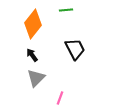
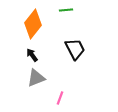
gray triangle: rotated 24 degrees clockwise
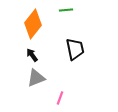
black trapezoid: rotated 15 degrees clockwise
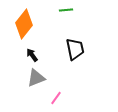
orange diamond: moved 9 px left
pink line: moved 4 px left; rotated 16 degrees clockwise
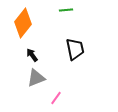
orange diamond: moved 1 px left, 1 px up
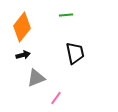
green line: moved 5 px down
orange diamond: moved 1 px left, 4 px down
black trapezoid: moved 4 px down
black arrow: moved 9 px left; rotated 112 degrees clockwise
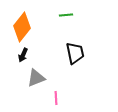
black arrow: rotated 128 degrees clockwise
pink line: rotated 40 degrees counterclockwise
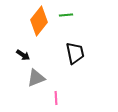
orange diamond: moved 17 px right, 6 px up
black arrow: rotated 80 degrees counterclockwise
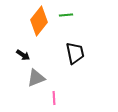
pink line: moved 2 px left
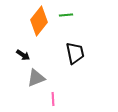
pink line: moved 1 px left, 1 px down
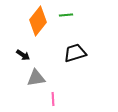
orange diamond: moved 1 px left
black trapezoid: rotated 95 degrees counterclockwise
gray triangle: rotated 12 degrees clockwise
